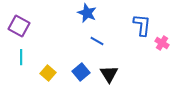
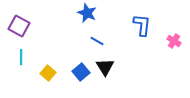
pink cross: moved 12 px right, 2 px up
black triangle: moved 4 px left, 7 px up
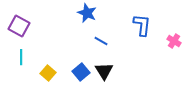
blue line: moved 4 px right
black triangle: moved 1 px left, 4 px down
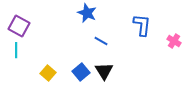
cyan line: moved 5 px left, 7 px up
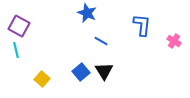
cyan line: rotated 14 degrees counterclockwise
yellow square: moved 6 px left, 6 px down
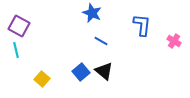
blue star: moved 5 px right
black triangle: rotated 18 degrees counterclockwise
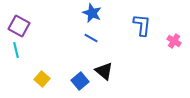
blue line: moved 10 px left, 3 px up
blue square: moved 1 px left, 9 px down
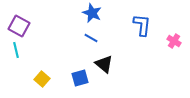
black triangle: moved 7 px up
blue square: moved 3 px up; rotated 24 degrees clockwise
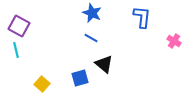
blue L-shape: moved 8 px up
yellow square: moved 5 px down
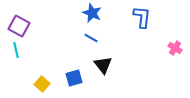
pink cross: moved 1 px right, 7 px down
black triangle: moved 1 px left, 1 px down; rotated 12 degrees clockwise
blue square: moved 6 px left
